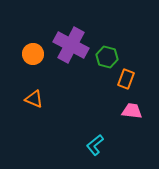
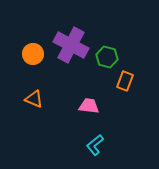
orange rectangle: moved 1 px left, 2 px down
pink trapezoid: moved 43 px left, 5 px up
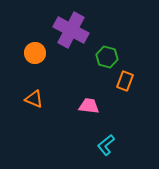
purple cross: moved 15 px up
orange circle: moved 2 px right, 1 px up
cyan L-shape: moved 11 px right
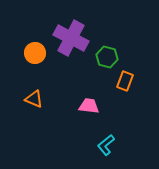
purple cross: moved 8 px down
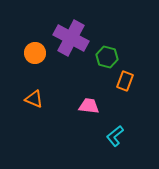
cyan L-shape: moved 9 px right, 9 px up
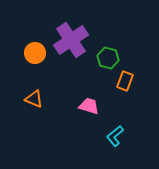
purple cross: moved 2 px down; rotated 28 degrees clockwise
green hexagon: moved 1 px right, 1 px down
pink trapezoid: rotated 10 degrees clockwise
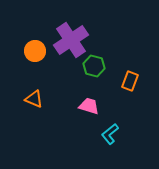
orange circle: moved 2 px up
green hexagon: moved 14 px left, 8 px down
orange rectangle: moved 5 px right
cyan L-shape: moved 5 px left, 2 px up
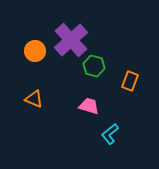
purple cross: rotated 8 degrees counterclockwise
